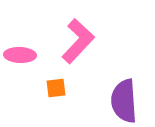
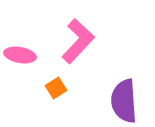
pink ellipse: rotated 8 degrees clockwise
orange square: rotated 25 degrees counterclockwise
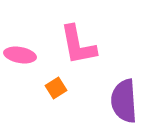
pink L-shape: moved 4 px down; rotated 126 degrees clockwise
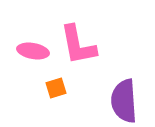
pink ellipse: moved 13 px right, 4 px up
orange square: rotated 15 degrees clockwise
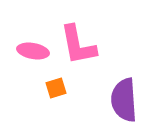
purple semicircle: moved 1 px up
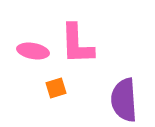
pink L-shape: moved 1 px left, 1 px up; rotated 9 degrees clockwise
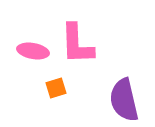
purple semicircle: rotated 9 degrees counterclockwise
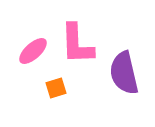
pink ellipse: rotated 52 degrees counterclockwise
purple semicircle: moved 27 px up
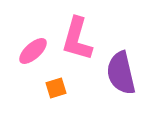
pink L-shape: moved 5 px up; rotated 18 degrees clockwise
purple semicircle: moved 3 px left
